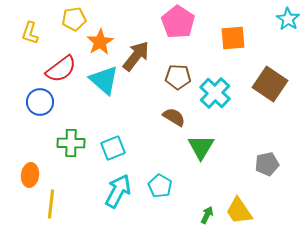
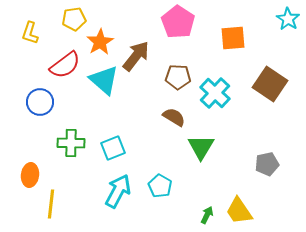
red semicircle: moved 4 px right, 4 px up
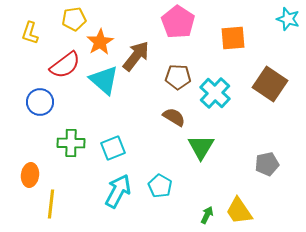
cyan star: rotated 15 degrees counterclockwise
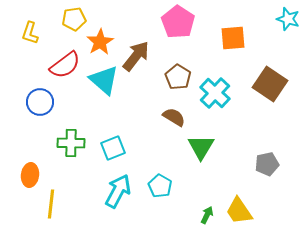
brown pentagon: rotated 30 degrees clockwise
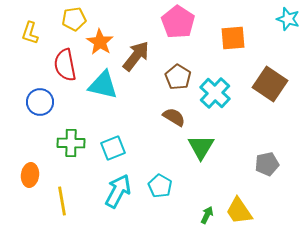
orange star: rotated 8 degrees counterclockwise
red semicircle: rotated 116 degrees clockwise
cyan triangle: moved 1 px left, 5 px down; rotated 28 degrees counterclockwise
yellow line: moved 11 px right, 3 px up; rotated 16 degrees counterclockwise
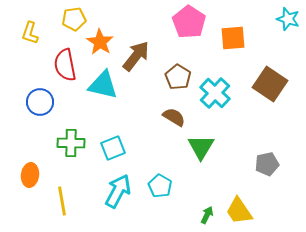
pink pentagon: moved 11 px right
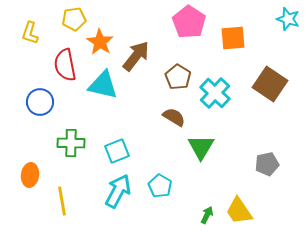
cyan square: moved 4 px right, 3 px down
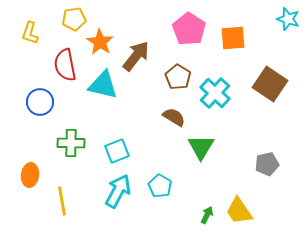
pink pentagon: moved 7 px down
